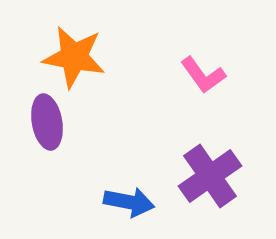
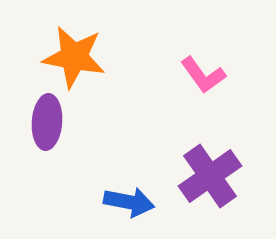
purple ellipse: rotated 14 degrees clockwise
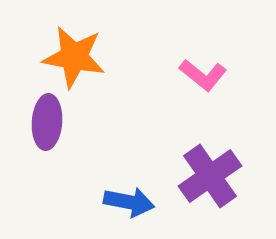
pink L-shape: rotated 15 degrees counterclockwise
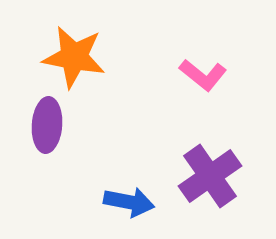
purple ellipse: moved 3 px down
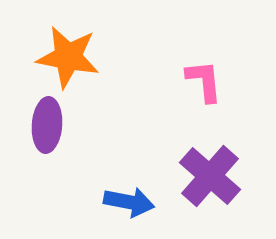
orange star: moved 6 px left
pink L-shape: moved 1 px right, 6 px down; rotated 135 degrees counterclockwise
purple cross: rotated 14 degrees counterclockwise
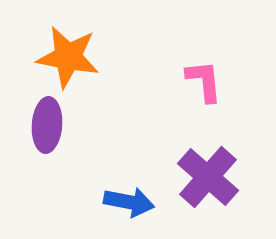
purple cross: moved 2 px left, 1 px down
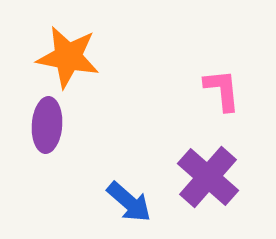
pink L-shape: moved 18 px right, 9 px down
blue arrow: rotated 30 degrees clockwise
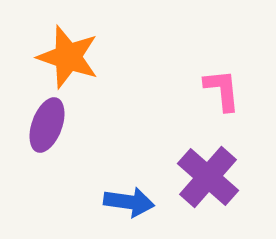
orange star: rotated 8 degrees clockwise
purple ellipse: rotated 16 degrees clockwise
blue arrow: rotated 33 degrees counterclockwise
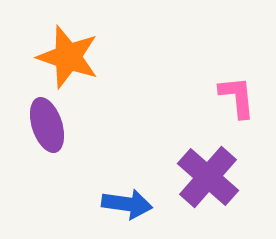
pink L-shape: moved 15 px right, 7 px down
purple ellipse: rotated 38 degrees counterclockwise
blue arrow: moved 2 px left, 2 px down
